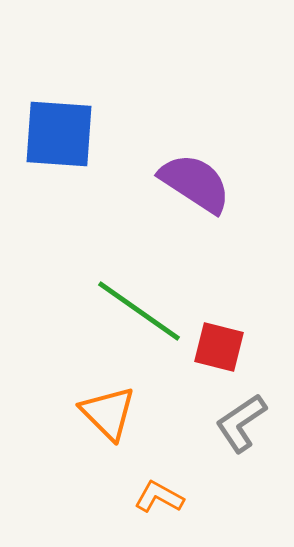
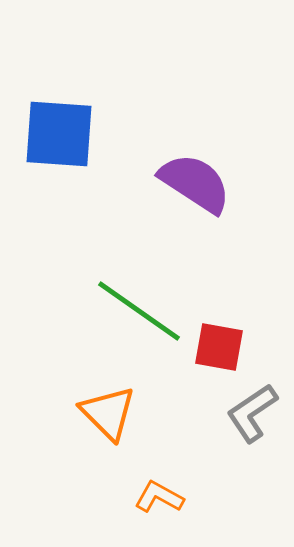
red square: rotated 4 degrees counterclockwise
gray L-shape: moved 11 px right, 10 px up
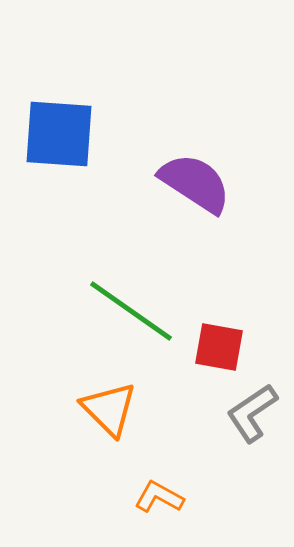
green line: moved 8 px left
orange triangle: moved 1 px right, 4 px up
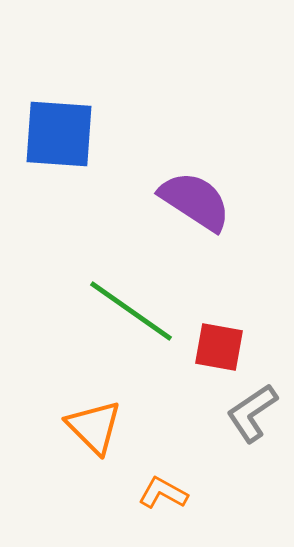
purple semicircle: moved 18 px down
orange triangle: moved 15 px left, 18 px down
orange L-shape: moved 4 px right, 4 px up
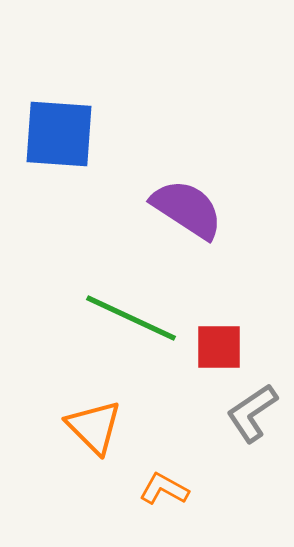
purple semicircle: moved 8 px left, 8 px down
green line: moved 7 px down; rotated 10 degrees counterclockwise
red square: rotated 10 degrees counterclockwise
orange L-shape: moved 1 px right, 4 px up
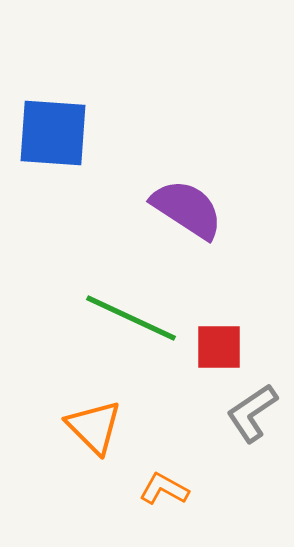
blue square: moved 6 px left, 1 px up
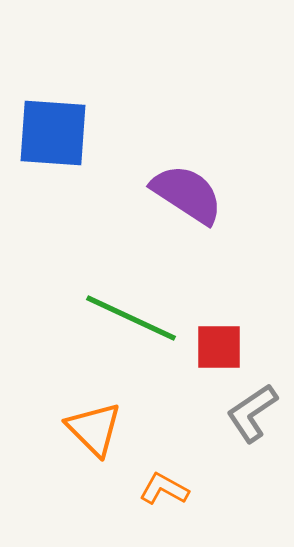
purple semicircle: moved 15 px up
orange triangle: moved 2 px down
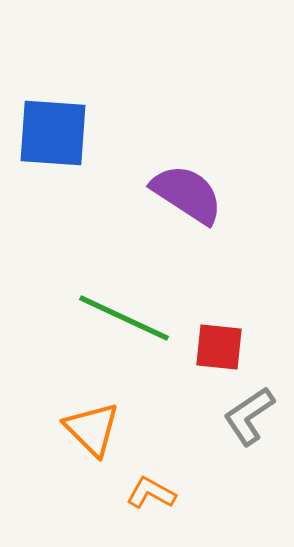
green line: moved 7 px left
red square: rotated 6 degrees clockwise
gray L-shape: moved 3 px left, 3 px down
orange triangle: moved 2 px left
orange L-shape: moved 13 px left, 4 px down
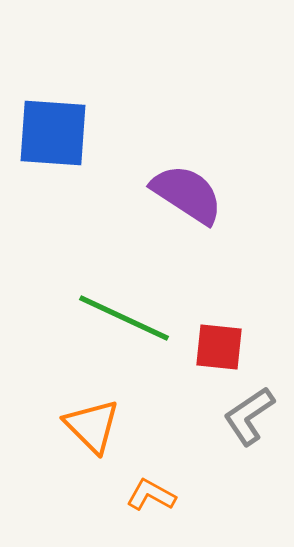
orange triangle: moved 3 px up
orange L-shape: moved 2 px down
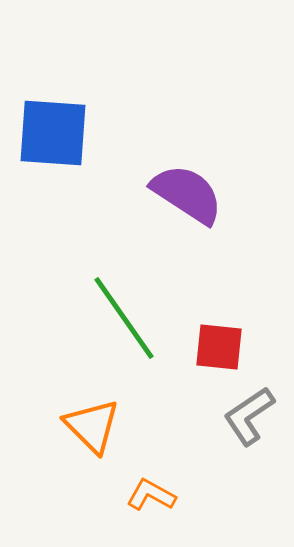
green line: rotated 30 degrees clockwise
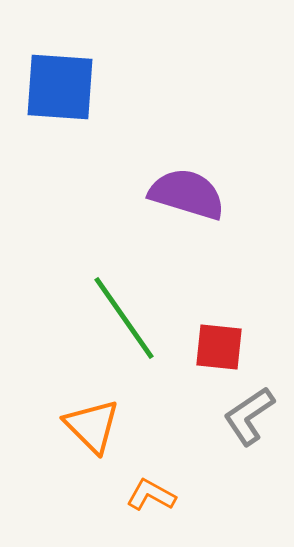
blue square: moved 7 px right, 46 px up
purple semicircle: rotated 16 degrees counterclockwise
